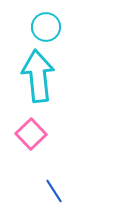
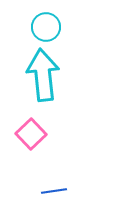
cyan arrow: moved 5 px right, 1 px up
blue line: rotated 65 degrees counterclockwise
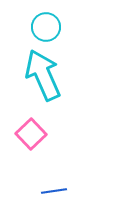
cyan arrow: rotated 18 degrees counterclockwise
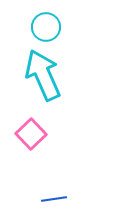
blue line: moved 8 px down
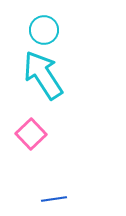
cyan circle: moved 2 px left, 3 px down
cyan arrow: rotated 9 degrees counterclockwise
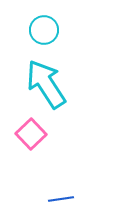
cyan arrow: moved 3 px right, 9 px down
blue line: moved 7 px right
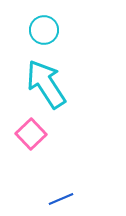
blue line: rotated 15 degrees counterclockwise
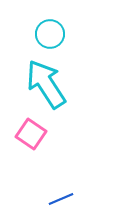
cyan circle: moved 6 px right, 4 px down
pink square: rotated 12 degrees counterclockwise
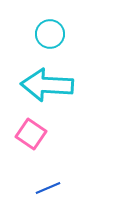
cyan arrow: moved 1 px right, 1 px down; rotated 54 degrees counterclockwise
blue line: moved 13 px left, 11 px up
